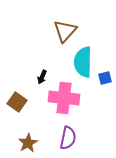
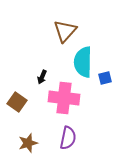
brown star: rotated 12 degrees clockwise
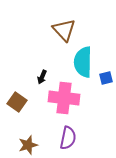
brown triangle: moved 1 px left, 1 px up; rotated 25 degrees counterclockwise
blue square: moved 1 px right
brown star: moved 2 px down
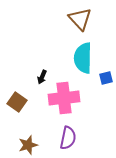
brown triangle: moved 16 px right, 11 px up
cyan semicircle: moved 4 px up
pink cross: rotated 12 degrees counterclockwise
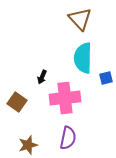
pink cross: moved 1 px right
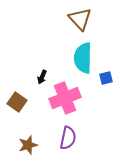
pink cross: rotated 16 degrees counterclockwise
